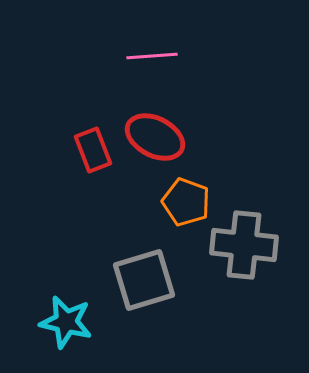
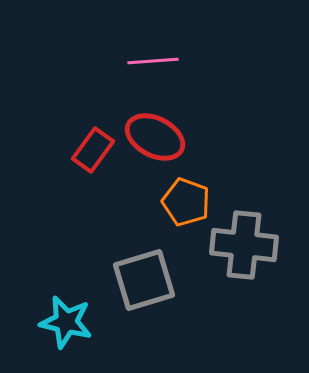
pink line: moved 1 px right, 5 px down
red rectangle: rotated 57 degrees clockwise
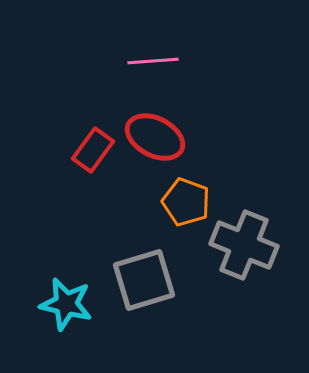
gray cross: rotated 16 degrees clockwise
cyan star: moved 18 px up
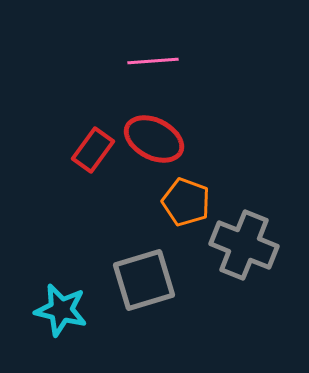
red ellipse: moved 1 px left, 2 px down
cyan star: moved 5 px left, 6 px down
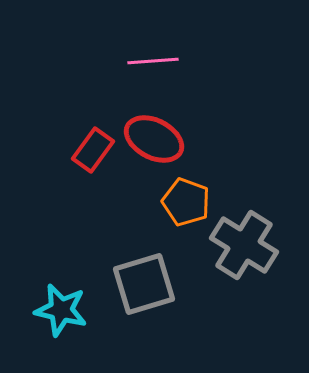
gray cross: rotated 10 degrees clockwise
gray square: moved 4 px down
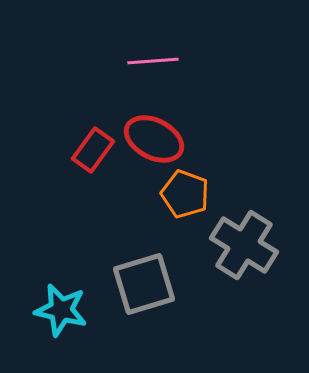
orange pentagon: moved 1 px left, 8 px up
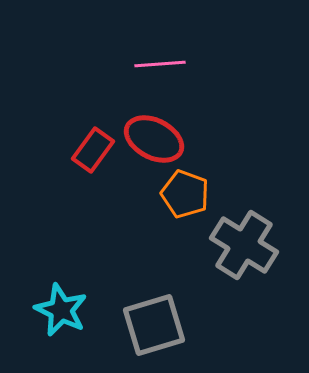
pink line: moved 7 px right, 3 px down
gray square: moved 10 px right, 41 px down
cyan star: rotated 12 degrees clockwise
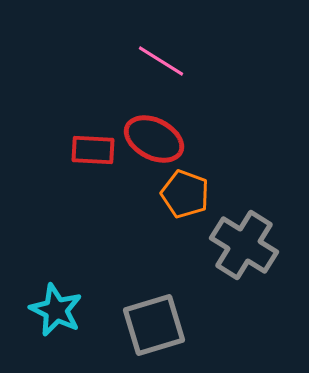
pink line: moved 1 px right, 3 px up; rotated 36 degrees clockwise
red rectangle: rotated 57 degrees clockwise
cyan star: moved 5 px left
